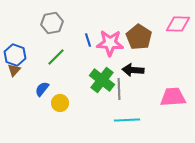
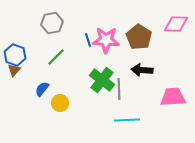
pink diamond: moved 2 px left
pink star: moved 4 px left, 3 px up
black arrow: moved 9 px right
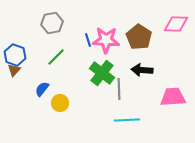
green cross: moved 7 px up
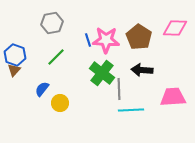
pink diamond: moved 1 px left, 4 px down
cyan line: moved 4 px right, 10 px up
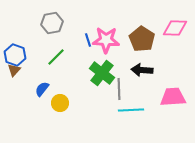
brown pentagon: moved 3 px right, 2 px down
